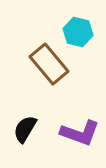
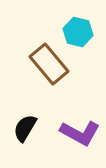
black semicircle: moved 1 px up
purple L-shape: rotated 9 degrees clockwise
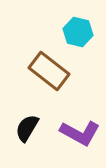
brown rectangle: moved 7 px down; rotated 12 degrees counterclockwise
black semicircle: moved 2 px right
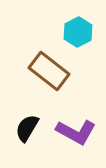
cyan hexagon: rotated 20 degrees clockwise
purple L-shape: moved 4 px left, 1 px up
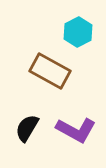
brown rectangle: moved 1 px right; rotated 9 degrees counterclockwise
purple L-shape: moved 2 px up
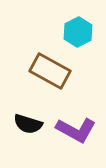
black semicircle: moved 1 px right, 4 px up; rotated 104 degrees counterclockwise
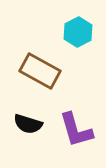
brown rectangle: moved 10 px left
purple L-shape: rotated 45 degrees clockwise
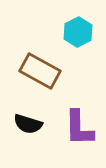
purple L-shape: moved 3 px right, 2 px up; rotated 15 degrees clockwise
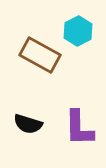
cyan hexagon: moved 1 px up
brown rectangle: moved 16 px up
